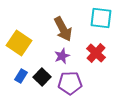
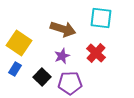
brown arrow: rotated 45 degrees counterclockwise
blue rectangle: moved 6 px left, 7 px up
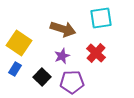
cyan square: rotated 15 degrees counterclockwise
purple pentagon: moved 2 px right, 1 px up
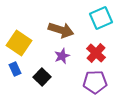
cyan square: rotated 15 degrees counterclockwise
brown arrow: moved 2 px left, 1 px down
blue rectangle: rotated 56 degrees counterclockwise
purple pentagon: moved 23 px right
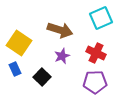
brown arrow: moved 1 px left
red cross: rotated 18 degrees counterclockwise
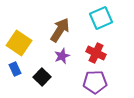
brown arrow: rotated 75 degrees counterclockwise
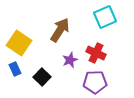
cyan square: moved 4 px right, 1 px up
purple star: moved 8 px right, 4 px down
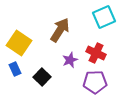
cyan square: moved 1 px left
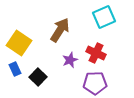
black square: moved 4 px left
purple pentagon: moved 1 px down
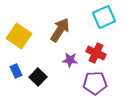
yellow square: moved 7 px up
purple star: rotated 28 degrees clockwise
blue rectangle: moved 1 px right, 2 px down
